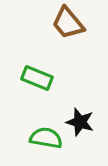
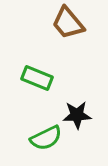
black star: moved 3 px left, 7 px up; rotated 20 degrees counterclockwise
green semicircle: rotated 144 degrees clockwise
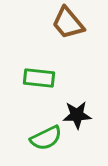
green rectangle: moved 2 px right; rotated 16 degrees counterclockwise
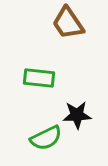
brown trapezoid: rotated 6 degrees clockwise
